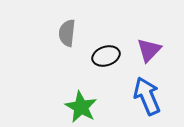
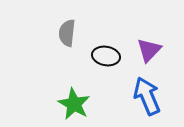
black ellipse: rotated 28 degrees clockwise
green star: moved 7 px left, 3 px up
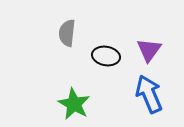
purple triangle: rotated 8 degrees counterclockwise
blue arrow: moved 2 px right, 2 px up
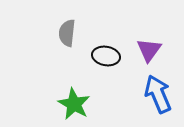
blue arrow: moved 9 px right
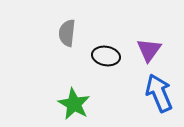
blue arrow: moved 1 px right, 1 px up
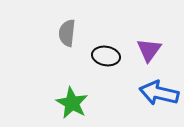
blue arrow: rotated 54 degrees counterclockwise
green star: moved 2 px left, 1 px up
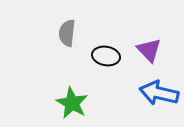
purple triangle: rotated 20 degrees counterclockwise
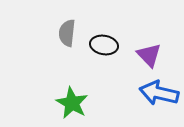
purple triangle: moved 5 px down
black ellipse: moved 2 px left, 11 px up
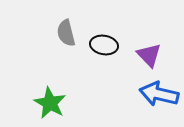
gray semicircle: moved 1 px left; rotated 20 degrees counterclockwise
blue arrow: moved 1 px down
green star: moved 22 px left
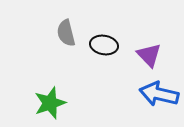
green star: rotated 24 degrees clockwise
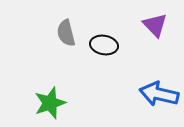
purple triangle: moved 6 px right, 30 px up
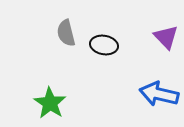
purple triangle: moved 11 px right, 12 px down
green star: rotated 20 degrees counterclockwise
